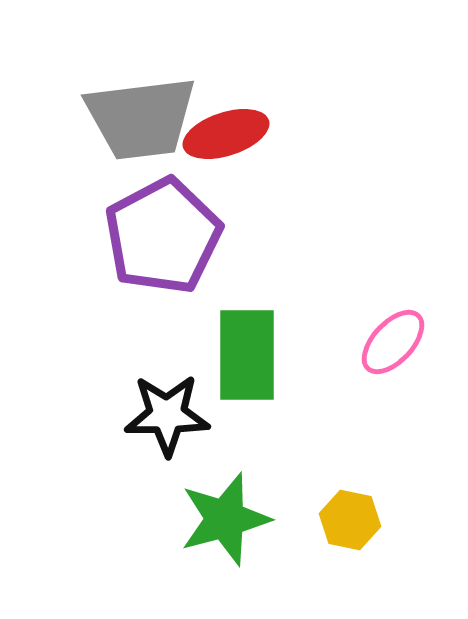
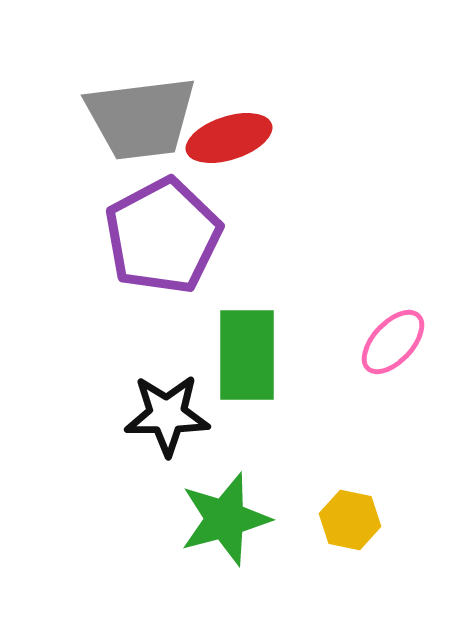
red ellipse: moved 3 px right, 4 px down
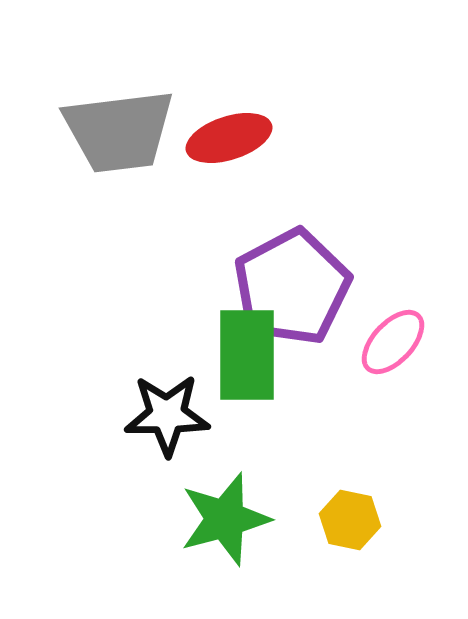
gray trapezoid: moved 22 px left, 13 px down
purple pentagon: moved 129 px right, 51 px down
